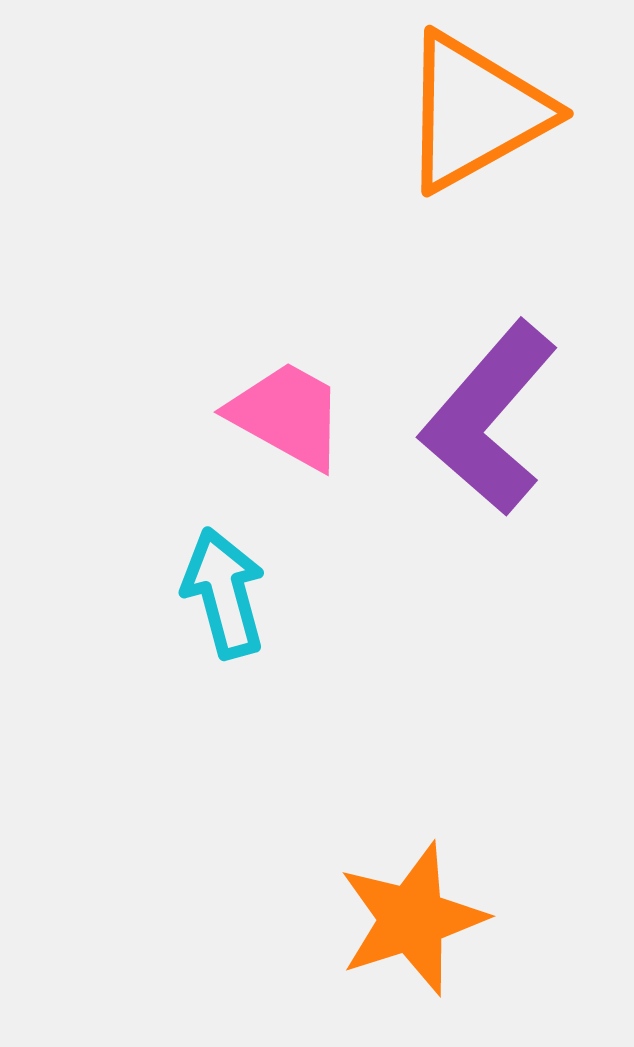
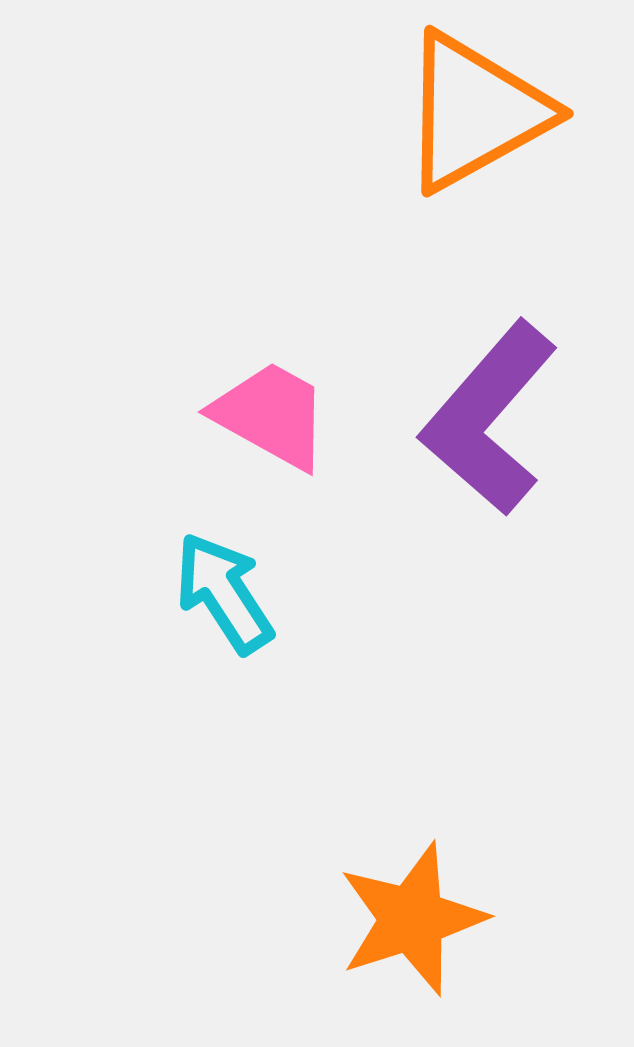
pink trapezoid: moved 16 px left
cyan arrow: rotated 18 degrees counterclockwise
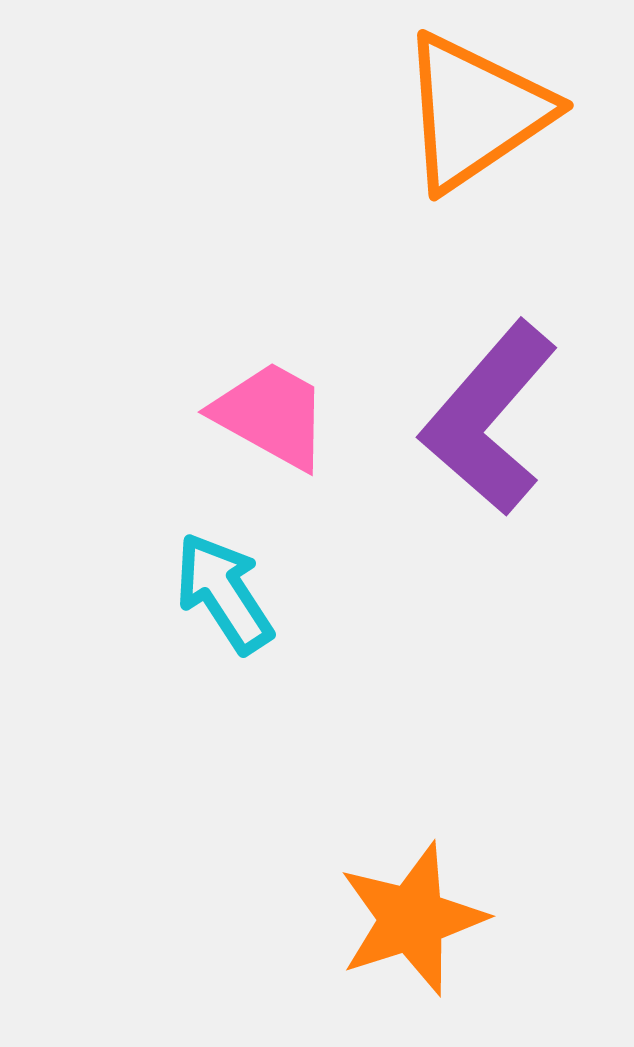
orange triangle: rotated 5 degrees counterclockwise
